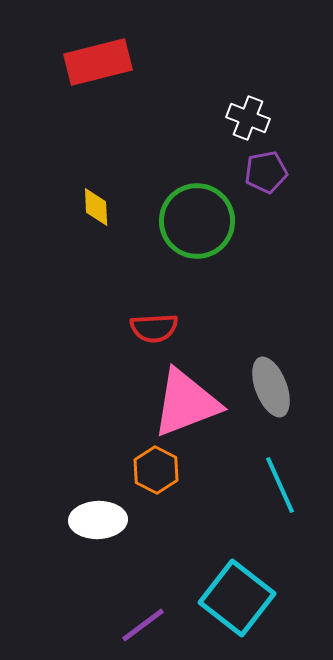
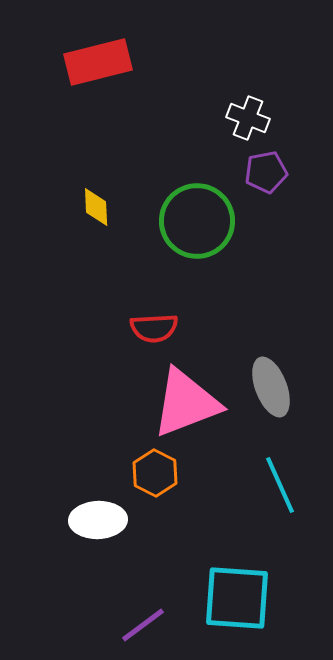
orange hexagon: moved 1 px left, 3 px down
cyan square: rotated 34 degrees counterclockwise
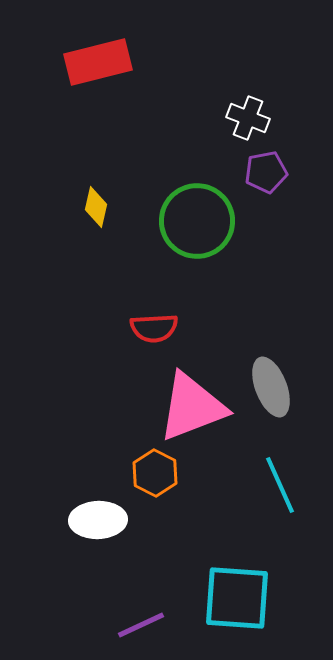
yellow diamond: rotated 15 degrees clockwise
pink triangle: moved 6 px right, 4 px down
purple line: moved 2 px left; rotated 12 degrees clockwise
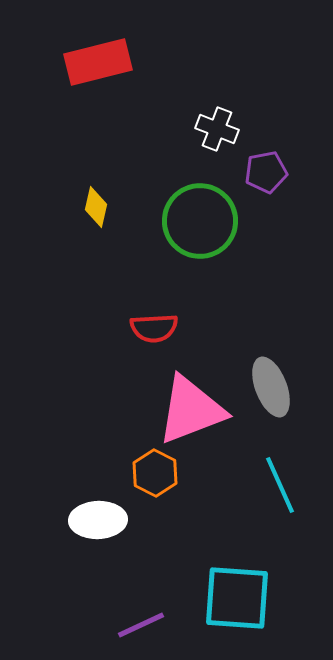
white cross: moved 31 px left, 11 px down
green circle: moved 3 px right
pink triangle: moved 1 px left, 3 px down
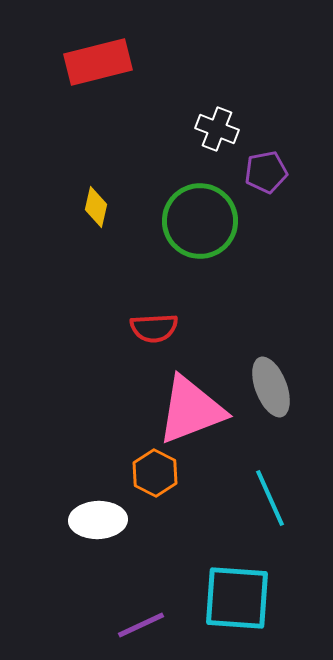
cyan line: moved 10 px left, 13 px down
